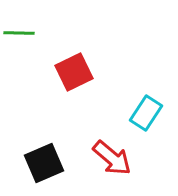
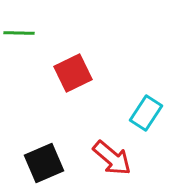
red square: moved 1 px left, 1 px down
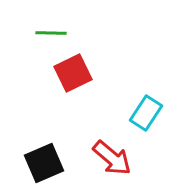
green line: moved 32 px right
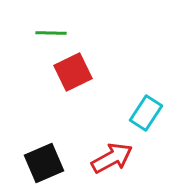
red square: moved 1 px up
red arrow: rotated 69 degrees counterclockwise
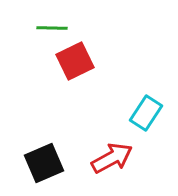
green line: moved 1 px right, 5 px up
red square: moved 2 px right, 11 px up
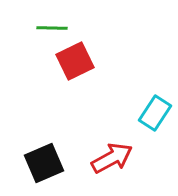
cyan rectangle: moved 9 px right
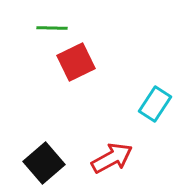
red square: moved 1 px right, 1 px down
cyan rectangle: moved 9 px up
black square: rotated 18 degrees counterclockwise
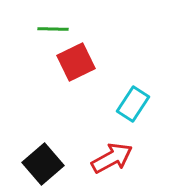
green line: moved 1 px right, 1 px down
cyan rectangle: moved 22 px left
black square: moved 1 px left, 1 px down
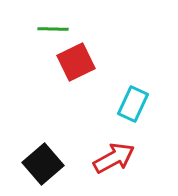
cyan rectangle: rotated 8 degrees counterclockwise
red arrow: moved 2 px right
